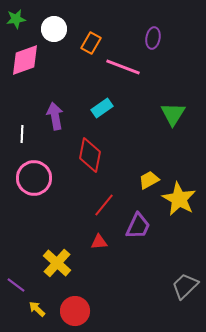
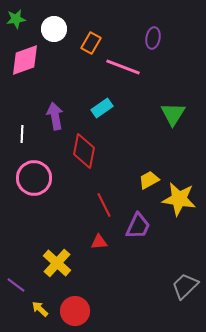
red diamond: moved 6 px left, 4 px up
yellow star: rotated 20 degrees counterclockwise
red line: rotated 65 degrees counterclockwise
yellow arrow: moved 3 px right
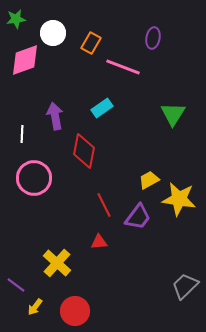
white circle: moved 1 px left, 4 px down
purple trapezoid: moved 9 px up; rotated 12 degrees clockwise
yellow arrow: moved 5 px left, 2 px up; rotated 96 degrees counterclockwise
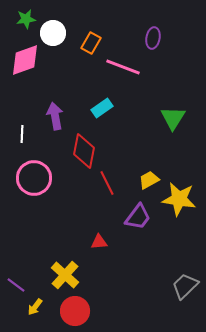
green star: moved 10 px right
green triangle: moved 4 px down
red line: moved 3 px right, 22 px up
yellow cross: moved 8 px right, 12 px down
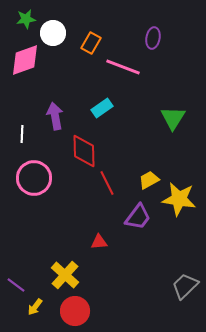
red diamond: rotated 12 degrees counterclockwise
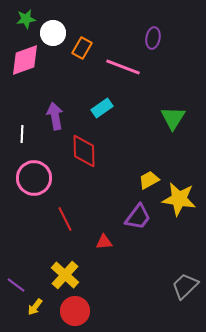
orange rectangle: moved 9 px left, 5 px down
red line: moved 42 px left, 36 px down
red triangle: moved 5 px right
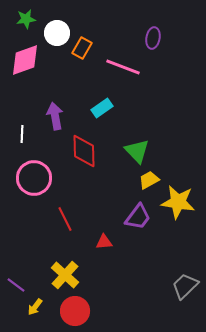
white circle: moved 4 px right
green triangle: moved 36 px left, 33 px down; rotated 16 degrees counterclockwise
yellow star: moved 1 px left, 3 px down
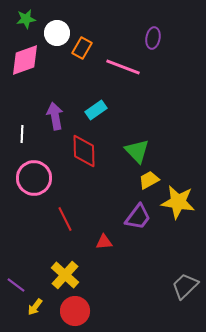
cyan rectangle: moved 6 px left, 2 px down
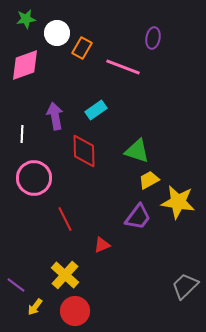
pink diamond: moved 5 px down
green triangle: rotated 28 degrees counterclockwise
red triangle: moved 2 px left, 3 px down; rotated 18 degrees counterclockwise
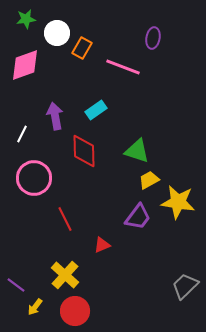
white line: rotated 24 degrees clockwise
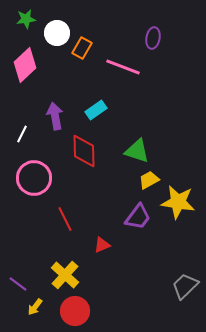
pink diamond: rotated 24 degrees counterclockwise
purple line: moved 2 px right, 1 px up
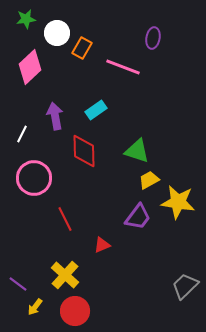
pink diamond: moved 5 px right, 2 px down
